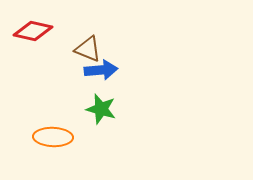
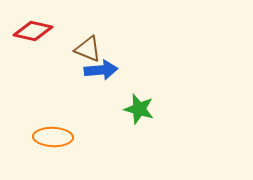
green star: moved 38 px right
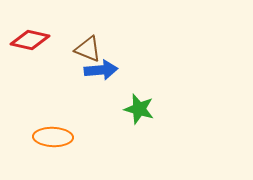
red diamond: moved 3 px left, 9 px down
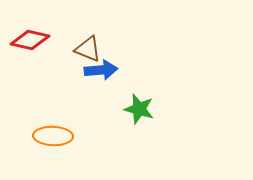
orange ellipse: moved 1 px up
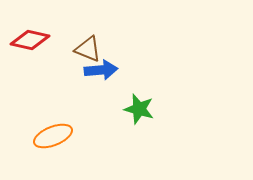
orange ellipse: rotated 24 degrees counterclockwise
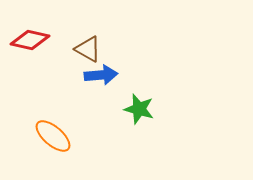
brown triangle: rotated 8 degrees clockwise
blue arrow: moved 5 px down
orange ellipse: rotated 63 degrees clockwise
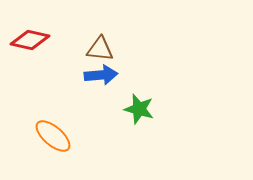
brown triangle: moved 12 px right; rotated 24 degrees counterclockwise
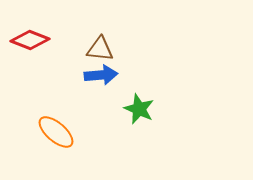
red diamond: rotated 9 degrees clockwise
green star: rotated 8 degrees clockwise
orange ellipse: moved 3 px right, 4 px up
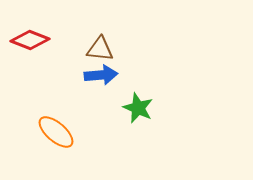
green star: moved 1 px left, 1 px up
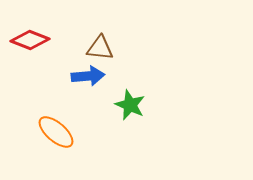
brown triangle: moved 1 px up
blue arrow: moved 13 px left, 1 px down
green star: moved 8 px left, 3 px up
